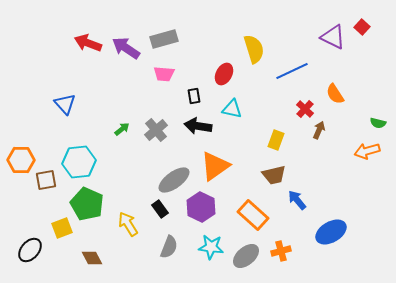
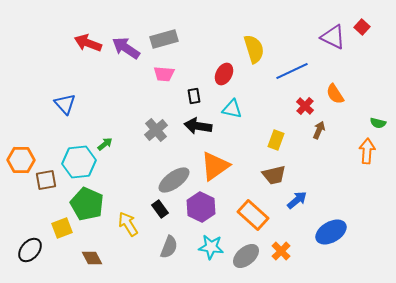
red cross at (305, 109): moved 3 px up
green arrow at (122, 129): moved 17 px left, 15 px down
orange arrow at (367, 151): rotated 110 degrees clockwise
blue arrow at (297, 200): rotated 90 degrees clockwise
orange cross at (281, 251): rotated 30 degrees counterclockwise
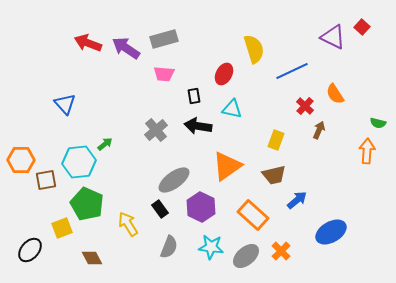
orange triangle at (215, 166): moved 12 px right
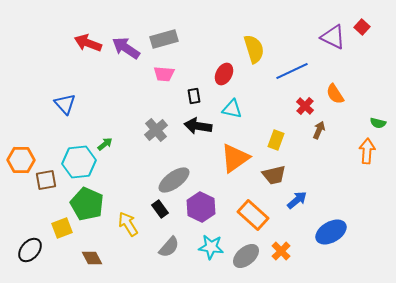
orange triangle at (227, 166): moved 8 px right, 8 px up
gray semicircle at (169, 247): rotated 20 degrees clockwise
